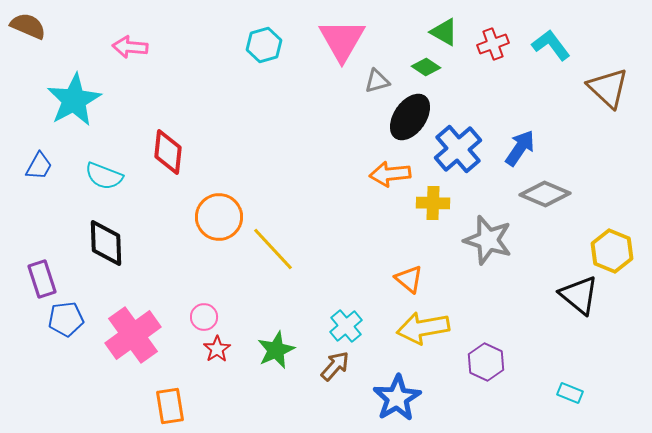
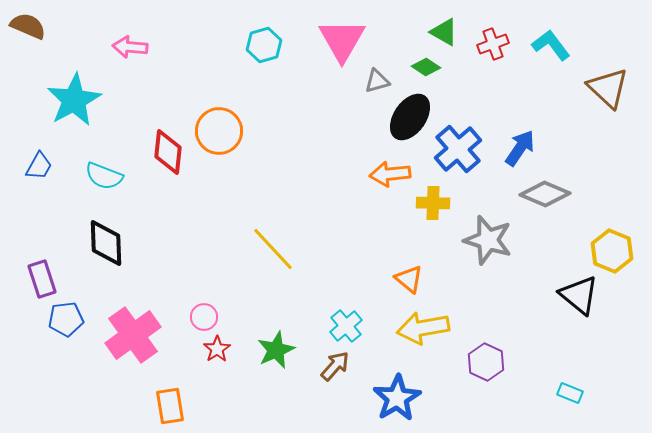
orange circle: moved 86 px up
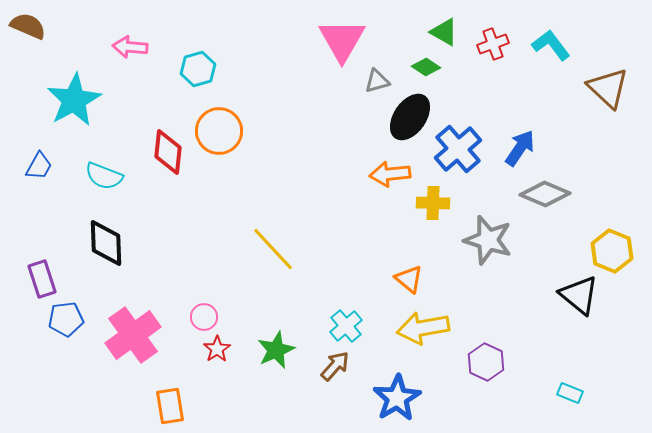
cyan hexagon: moved 66 px left, 24 px down
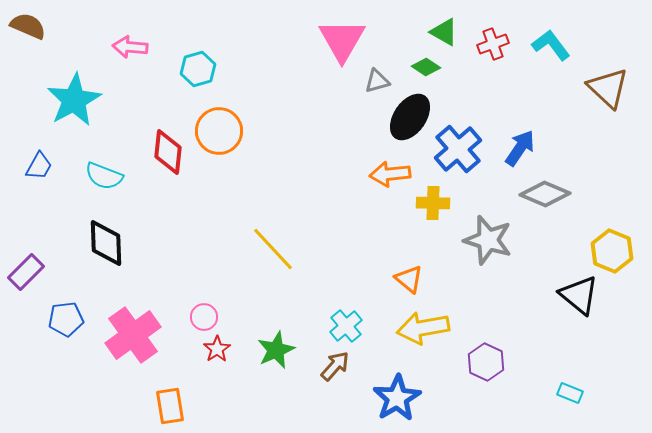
purple rectangle: moved 16 px left, 7 px up; rotated 63 degrees clockwise
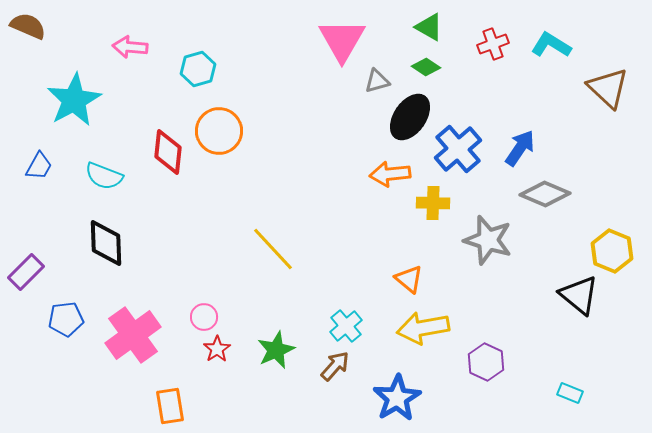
green triangle: moved 15 px left, 5 px up
cyan L-shape: rotated 21 degrees counterclockwise
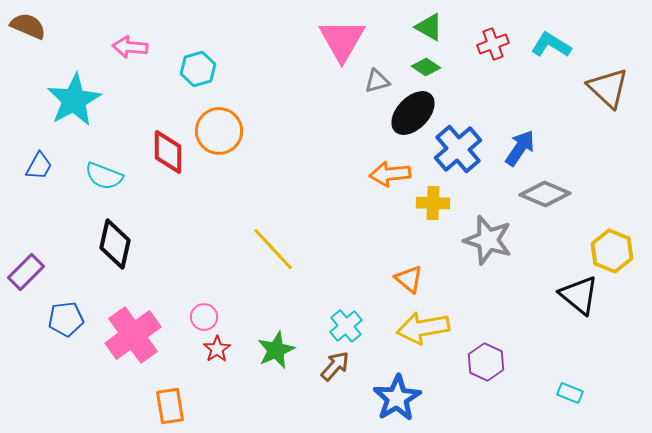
black ellipse: moved 3 px right, 4 px up; rotated 9 degrees clockwise
red diamond: rotated 6 degrees counterclockwise
black diamond: moved 9 px right, 1 px down; rotated 15 degrees clockwise
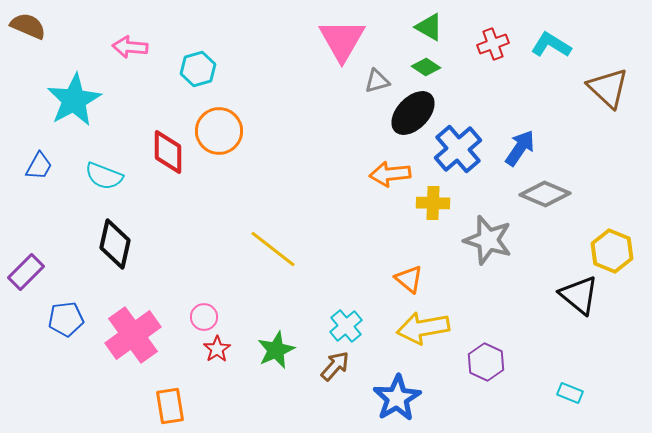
yellow line: rotated 9 degrees counterclockwise
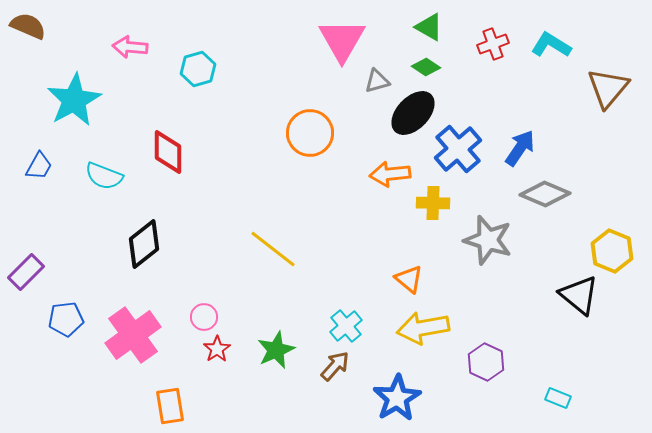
brown triangle: rotated 27 degrees clockwise
orange circle: moved 91 px right, 2 px down
black diamond: moved 29 px right; rotated 39 degrees clockwise
cyan rectangle: moved 12 px left, 5 px down
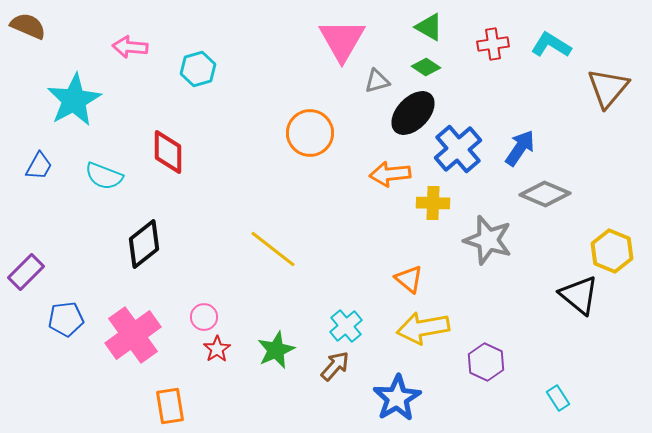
red cross: rotated 12 degrees clockwise
cyan rectangle: rotated 35 degrees clockwise
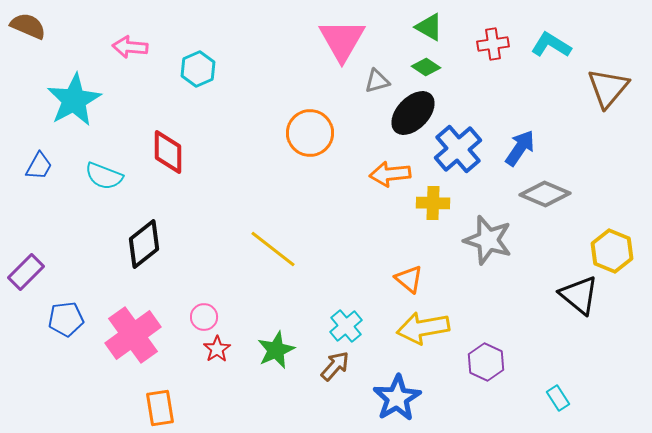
cyan hexagon: rotated 8 degrees counterclockwise
orange rectangle: moved 10 px left, 2 px down
